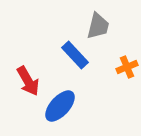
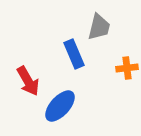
gray trapezoid: moved 1 px right, 1 px down
blue rectangle: moved 1 px left, 1 px up; rotated 20 degrees clockwise
orange cross: moved 1 px down; rotated 15 degrees clockwise
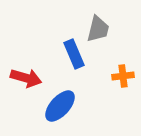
gray trapezoid: moved 1 px left, 2 px down
orange cross: moved 4 px left, 8 px down
red arrow: moved 2 px left, 3 px up; rotated 44 degrees counterclockwise
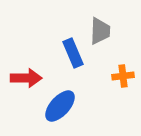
gray trapezoid: moved 2 px right, 2 px down; rotated 12 degrees counterclockwise
blue rectangle: moved 1 px left, 1 px up
red arrow: rotated 16 degrees counterclockwise
